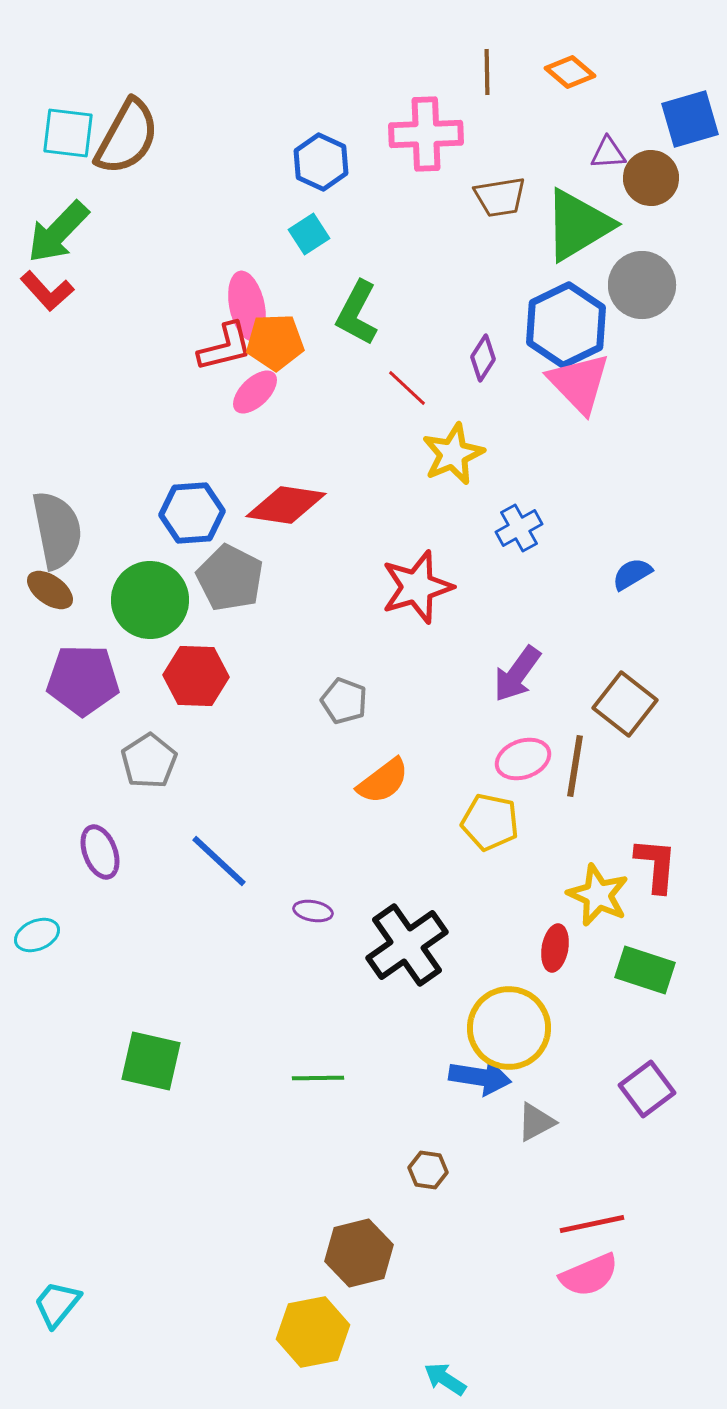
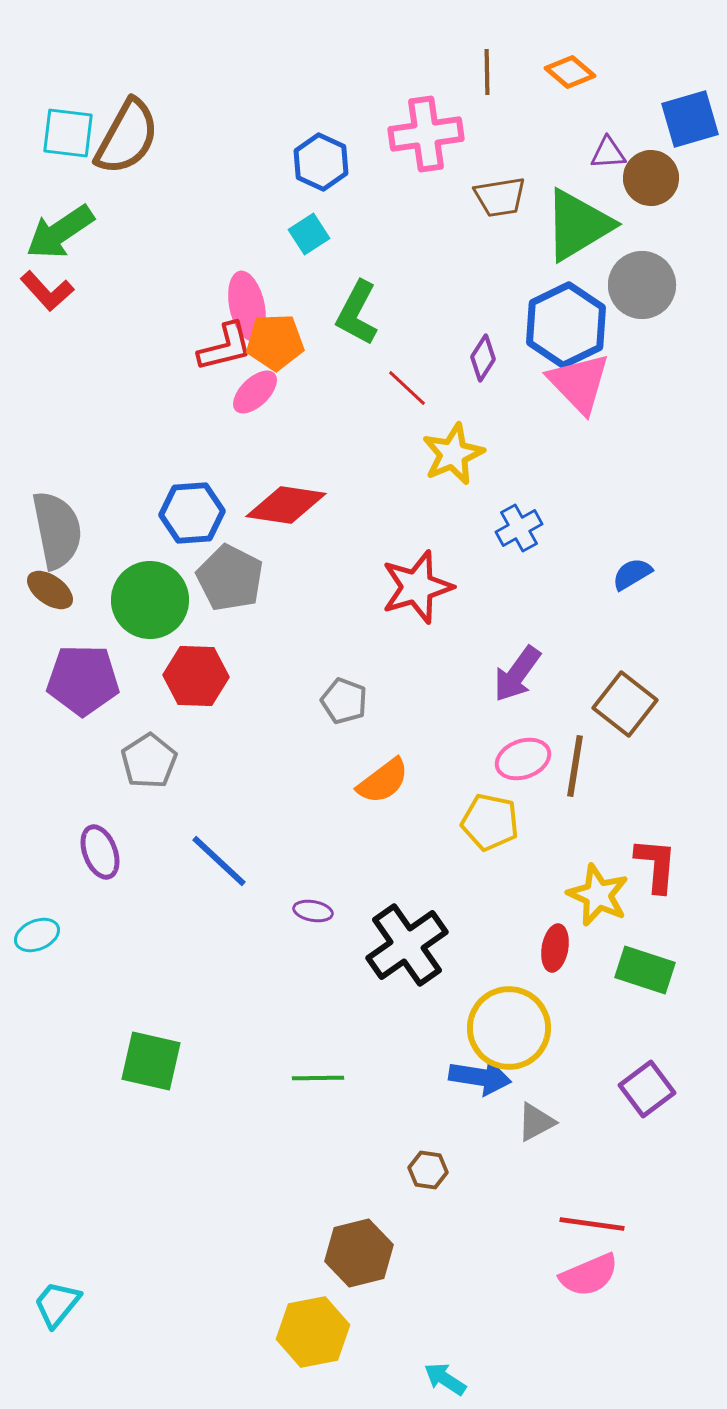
pink cross at (426, 134): rotated 6 degrees counterclockwise
green arrow at (58, 232): moved 2 px right; rotated 12 degrees clockwise
red line at (592, 1224): rotated 20 degrees clockwise
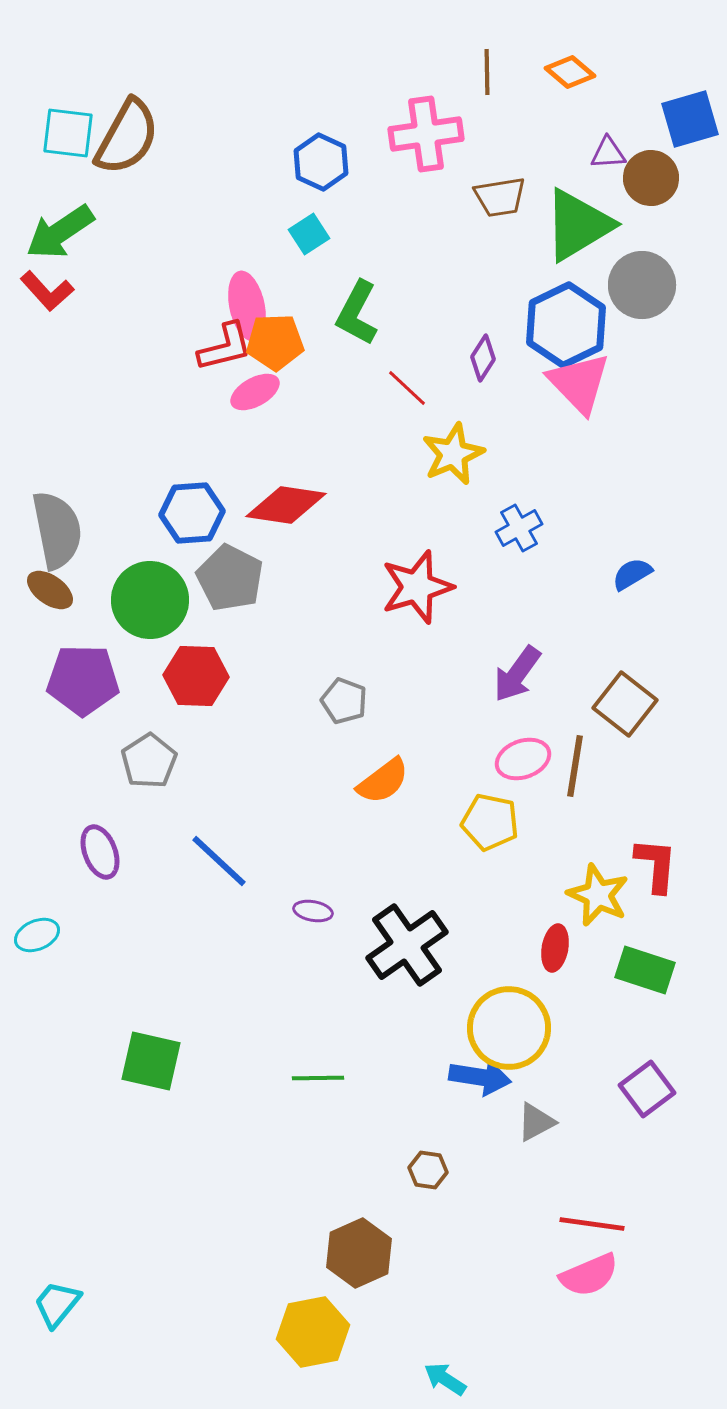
pink ellipse at (255, 392): rotated 15 degrees clockwise
brown hexagon at (359, 1253): rotated 10 degrees counterclockwise
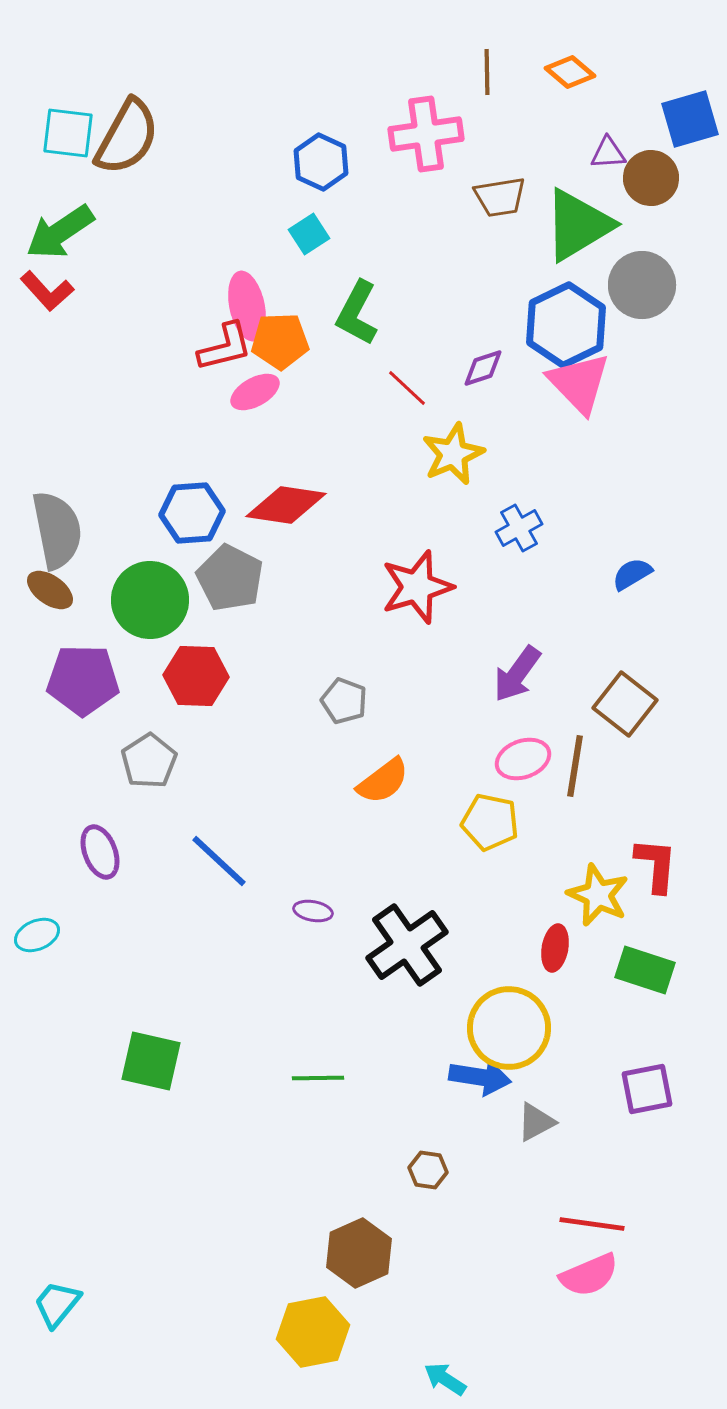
orange pentagon at (275, 342): moved 5 px right, 1 px up
purple diamond at (483, 358): moved 10 px down; rotated 39 degrees clockwise
purple square at (647, 1089): rotated 26 degrees clockwise
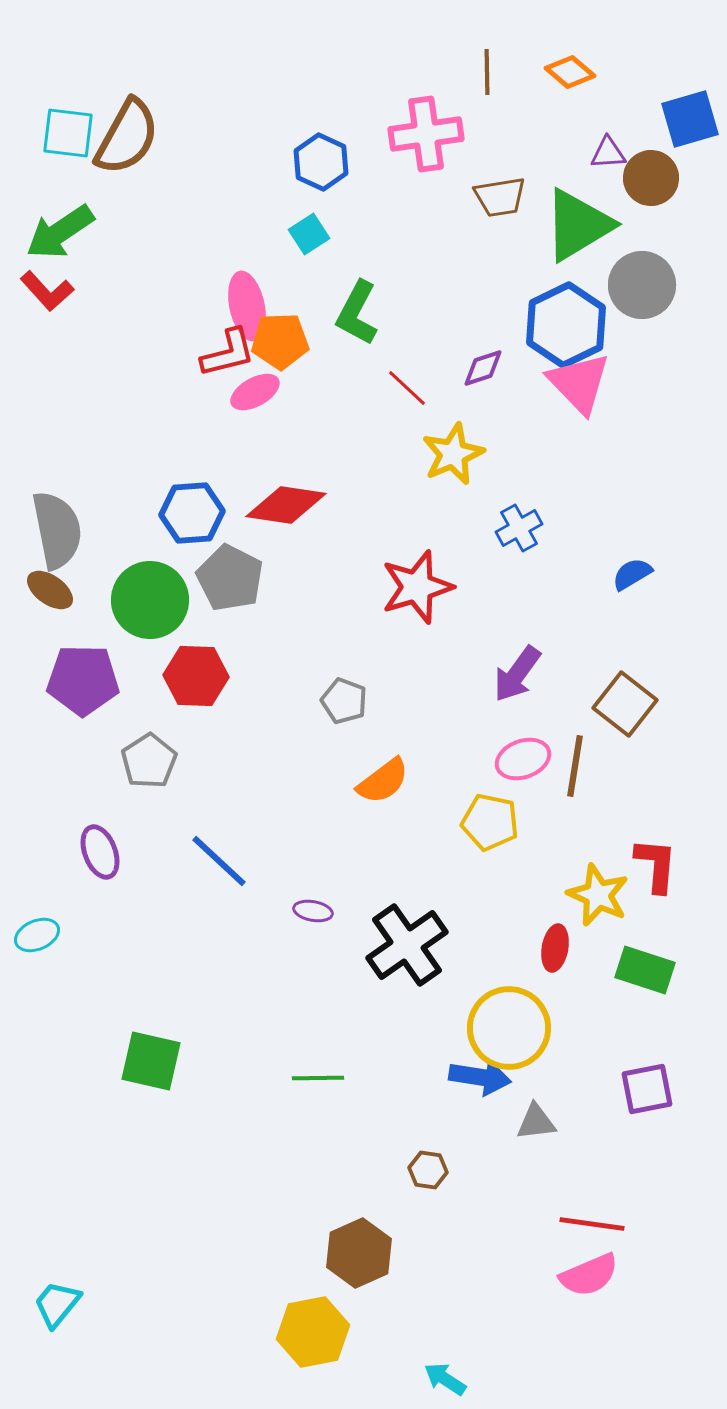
red L-shape at (225, 347): moved 3 px right, 6 px down
gray triangle at (536, 1122): rotated 21 degrees clockwise
